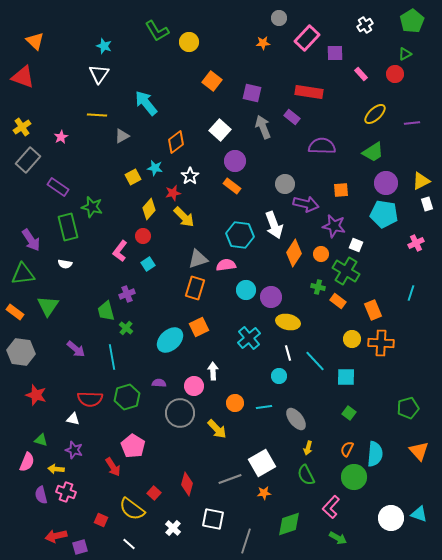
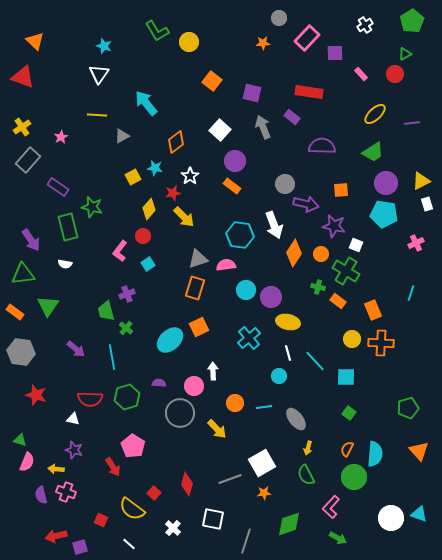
green triangle at (41, 440): moved 21 px left
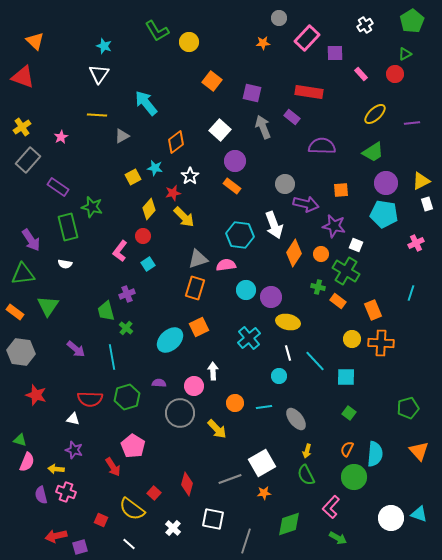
yellow arrow at (308, 448): moved 1 px left, 3 px down
